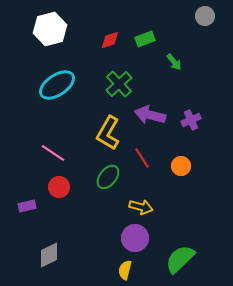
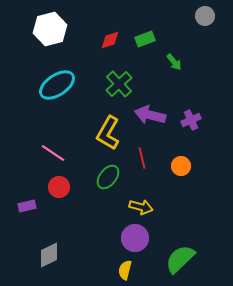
red line: rotated 20 degrees clockwise
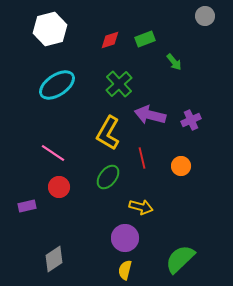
purple circle: moved 10 px left
gray diamond: moved 5 px right, 4 px down; rotated 8 degrees counterclockwise
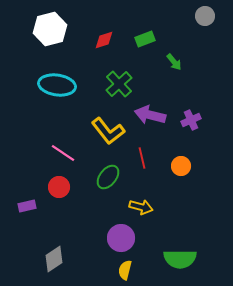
red diamond: moved 6 px left
cyan ellipse: rotated 42 degrees clockwise
yellow L-shape: moved 2 px up; rotated 68 degrees counterclockwise
pink line: moved 10 px right
purple circle: moved 4 px left
green semicircle: rotated 136 degrees counterclockwise
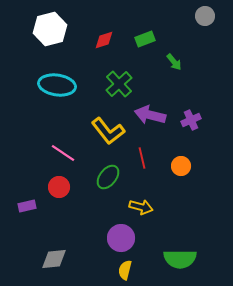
gray diamond: rotated 28 degrees clockwise
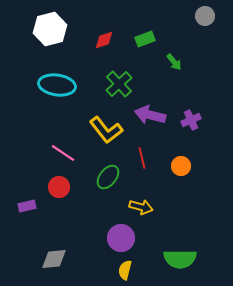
yellow L-shape: moved 2 px left, 1 px up
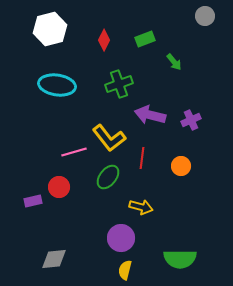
red diamond: rotated 45 degrees counterclockwise
green cross: rotated 24 degrees clockwise
yellow L-shape: moved 3 px right, 8 px down
pink line: moved 11 px right, 1 px up; rotated 50 degrees counterclockwise
red line: rotated 20 degrees clockwise
purple rectangle: moved 6 px right, 5 px up
